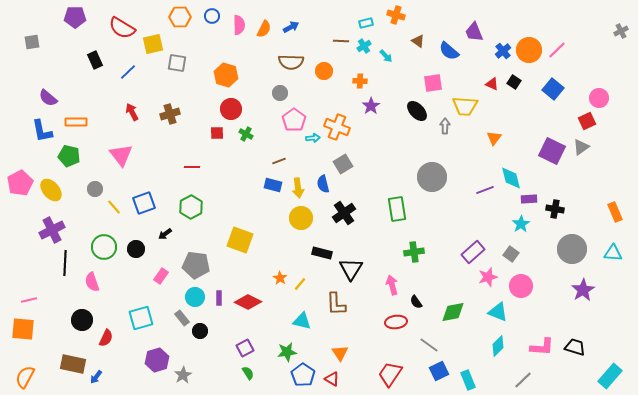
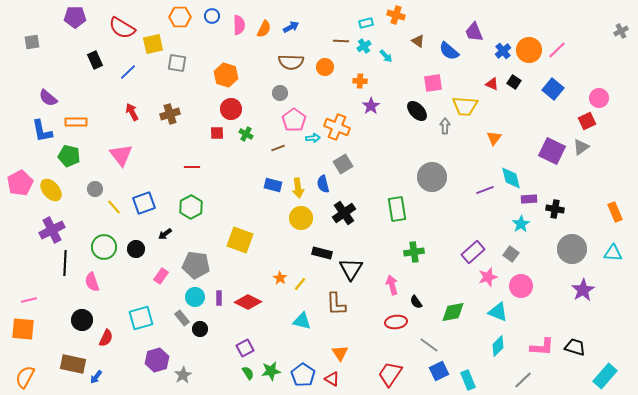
orange circle at (324, 71): moved 1 px right, 4 px up
brown line at (279, 161): moved 1 px left, 13 px up
black circle at (200, 331): moved 2 px up
green star at (287, 352): moved 16 px left, 19 px down
cyan rectangle at (610, 376): moved 5 px left
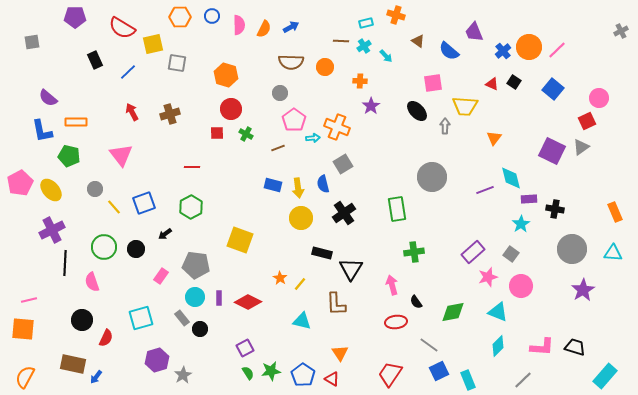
orange circle at (529, 50): moved 3 px up
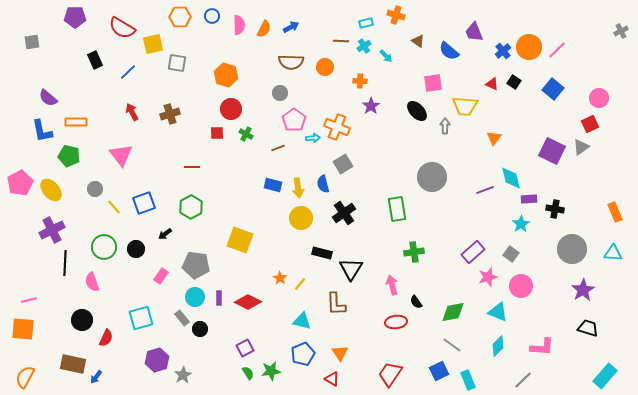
red square at (587, 121): moved 3 px right, 3 px down
gray line at (429, 345): moved 23 px right
black trapezoid at (575, 347): moved 13 px right, 19 px up
blue pentagon at (303, 375): moved 21 px up; rotated 15 degrees clockwise
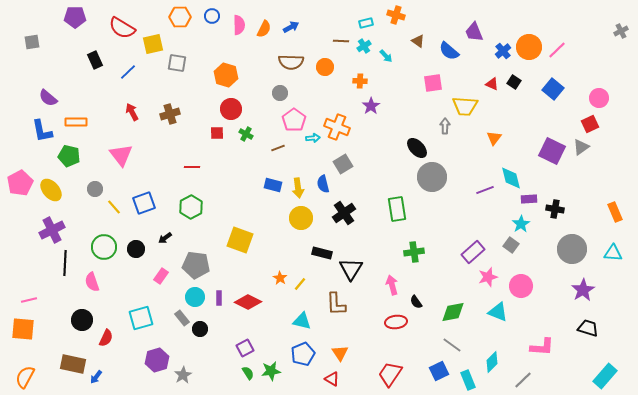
black ellipse at (417, 111): moved 37 px down
black arrow at (165, 234): moved 4 px down
gray square at (511, 254): moved 9 px up
cyan diamond at (498, 346): moved 6 px left, 16 px down
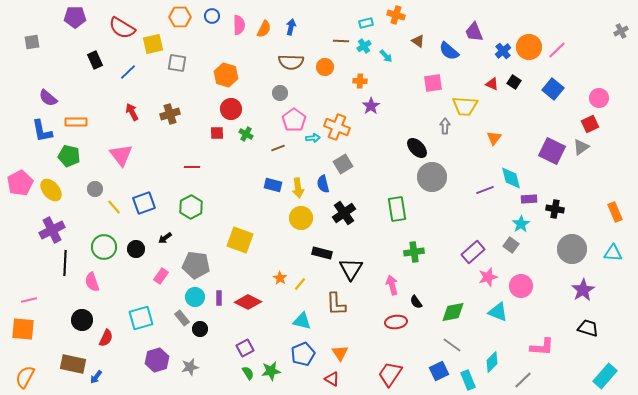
blue arrow at (291, 27): rotated 49 degrees counterclockwise
gray star at (183, 375): moved 7 px right, 8 px up; rotated 18 degrees clockwise
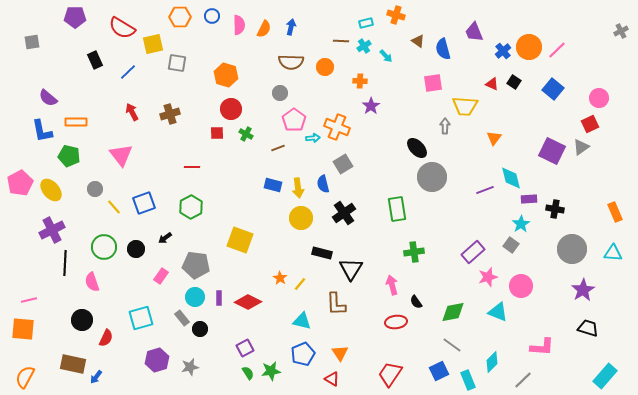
blue semicircle at (449, 51): moved 6 px left, 2 px up; rotated 35 degrees clockwise
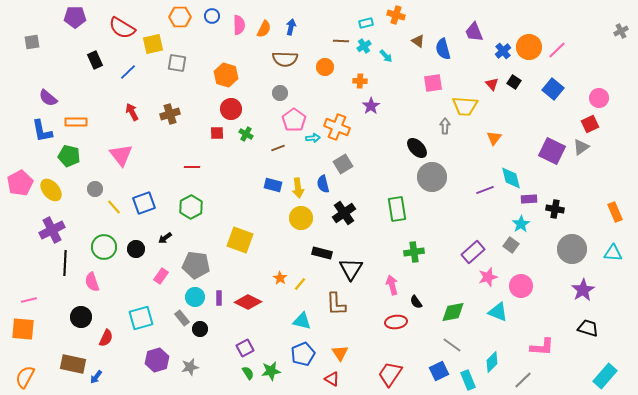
brown semicircle at (291, 62): moved 6 px left, 3 px up
red triangle at (492, 84): rotated 24 degrees clockwise
black circle at (82, 320): moved 1 px left, 3 px up
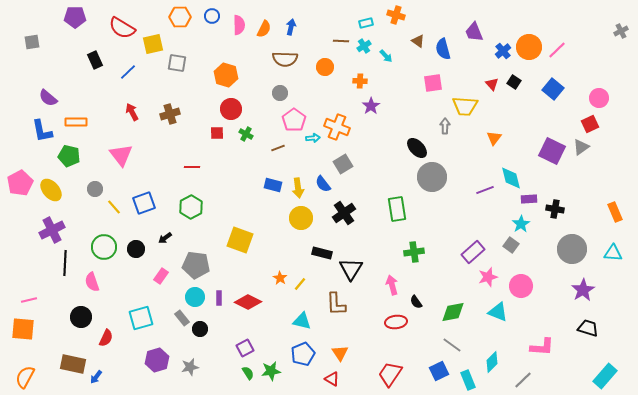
blue semicircle at (323, 184): rotated 24 degrees counterclockwise
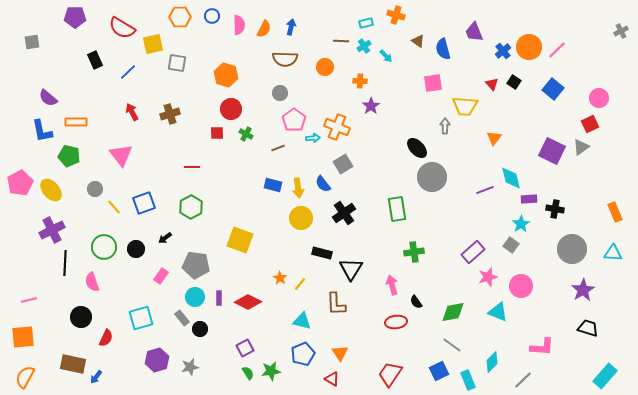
orange square at (23, 329): moved 8 px down; rotated 10 degrees counterclockwise
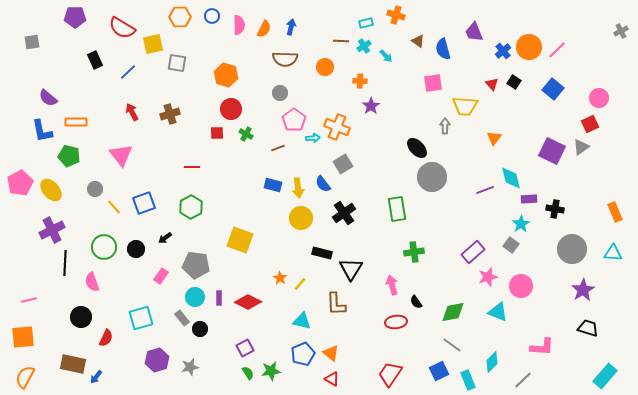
orange triangle at (340, 353): moved 9 px left; rotated 18 degrees counterclockwise
